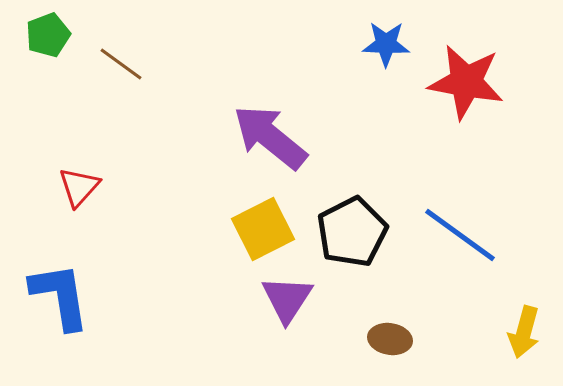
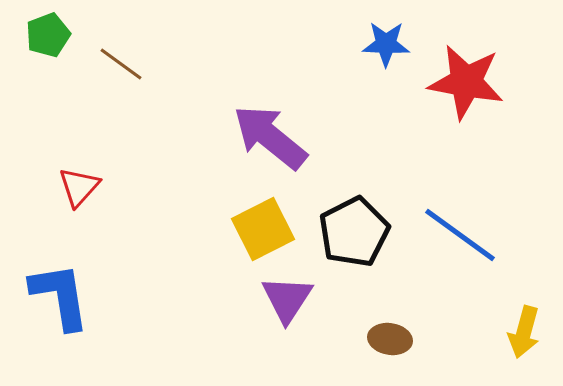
black pentagon: moved 2 px right
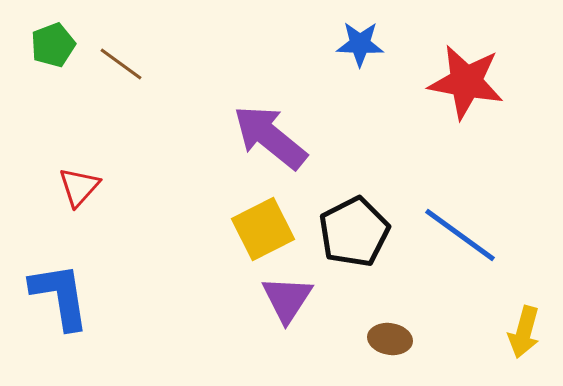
green pentagon: moved 5 px right, 10 px down
blue star: moved 26 px left
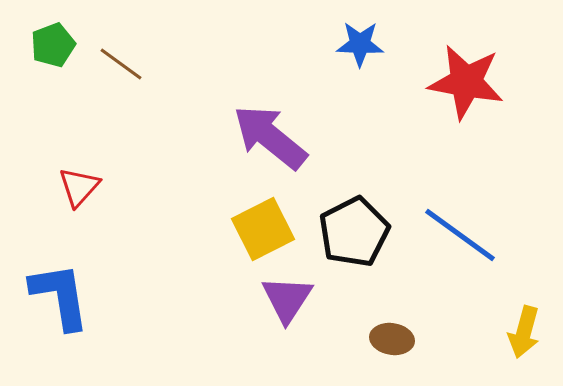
brown ellipse: moved 2 px right
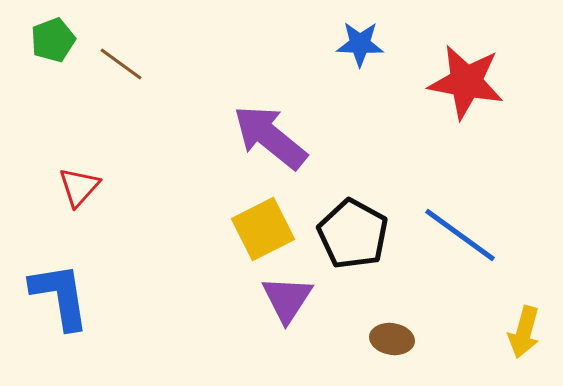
green pentagon: moved 5 px up
black pentagon: moved 1 px left, 2 px down; rotated 16 degrees counterclockwise
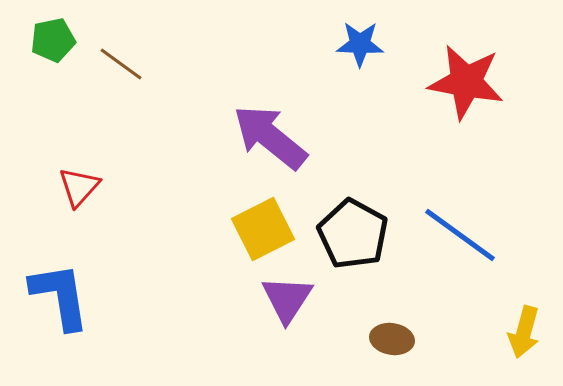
green pentagon: rotated 9 degrees clockwise
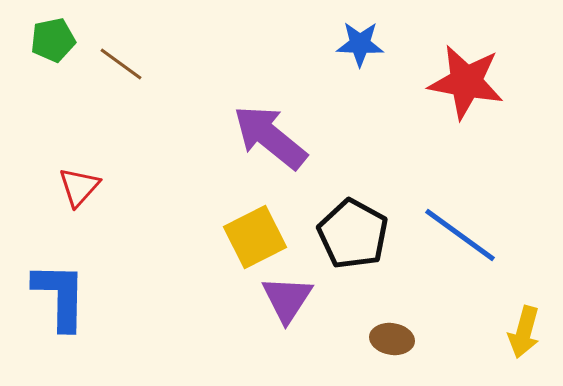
yellow square: moved 8 px left, 8 px down
blue L-shape: rotated 10 degrees clockwise
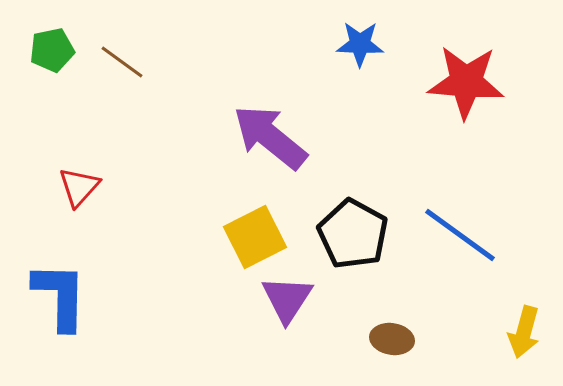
green pentagon: moved 1 px left, 10 px down
brown line: moved 1 px right, 2 px up
red star: rotated 6 degrees counterclockwise
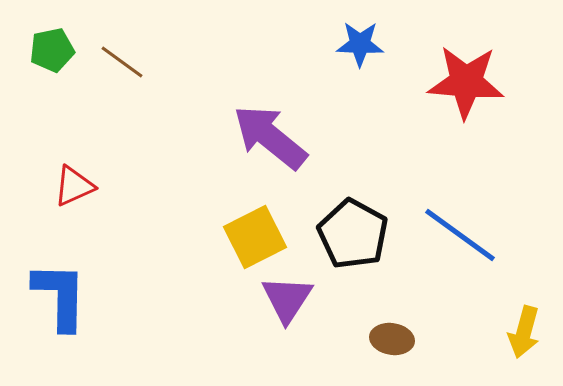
red triangle: moved 5 px left, 1 px up; rotated 24 degrees clockwise
